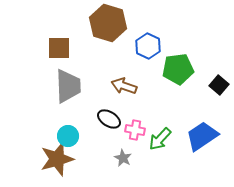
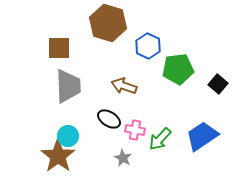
black square: moved 1 px left, 1 px up
brown star: moved 1 px right, 3 px up; rotated 20 degrees counterclockwise
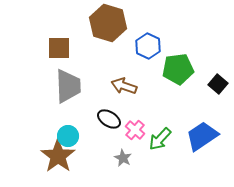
pink cross: rotated 30 degrees clockwise
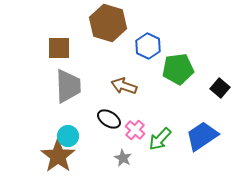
black square: moved 2 px right, 4 px down
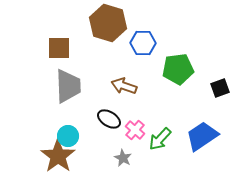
blue hexagon: moved 5 px left, 3 px up; rotated 25 degrees counterclockwise
black square: rotated 30 degrees clockwise
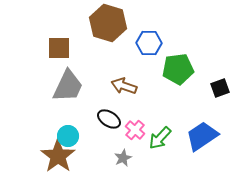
blue hexagon: moved 6 px right
gray trapezoid: rotated 27 degrees clockwise
green arrow: moved 1 px up
gray star: rotated 18 degrees clockwise
